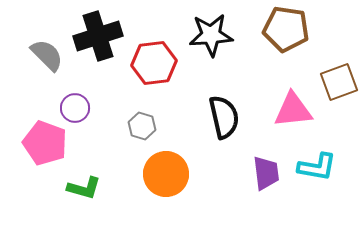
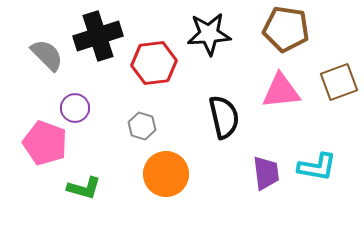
black star: moved 2 px left, 1 px up
pink triangle: moved 12 px left, 19 px up
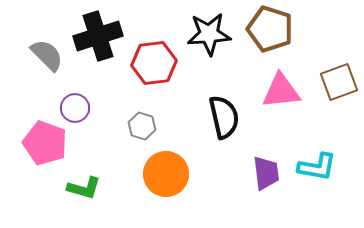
brown pentagon: moved 16 px left; rotated 9 degrees clockwise
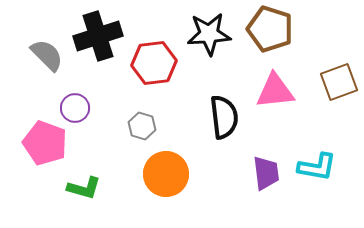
pink triangle: moved 6 px left
black semicircle: rotated 6 degrees clockwise
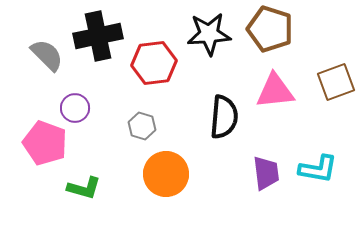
black cross: rotated 6 degrees clockwise
brown square: moved 3 px left
black semicircle: rotated 12 degrees clockwise
cyan L-shape: moved 1 px right, 2 px down
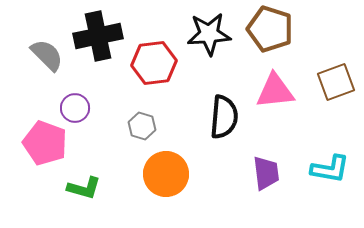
cyan L-shape: moved 12 px right
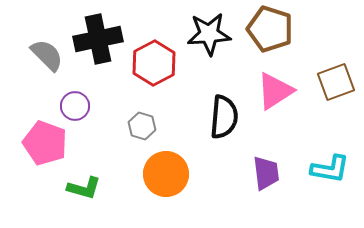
black cross: moved 3 px down
red hexagon: rotated 21 degrees counterclockwise
pink triangle: rotated 27 degrees counterclockwise
purple circle: moved 2 px up
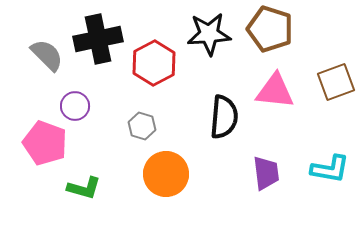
pink triangle: rotated 39 degrees clockwise
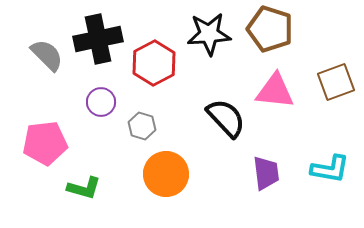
purple circle: moved 26 px right, 4 px up
black semicircle: moved 2 px right, 1 px down; rotated 48 degrees counterclockwise
pink pentagon: rotated 27 degrees counterclockwise
